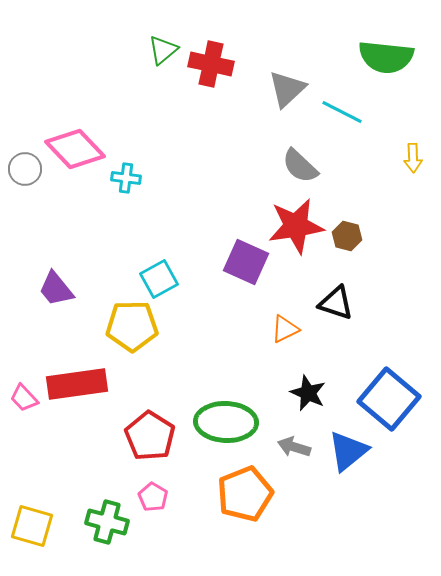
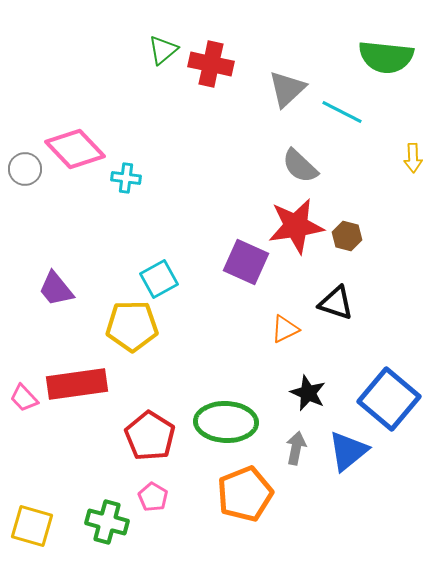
gray arrow: moved 2 px right, 1 px down; rotated 84 degrees clockwise
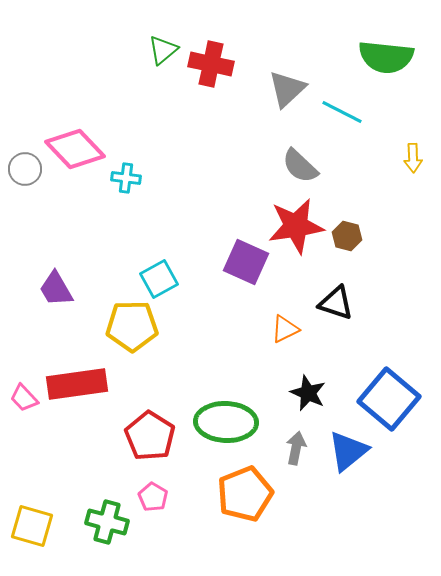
purple trapezoid: rotated 9 degrees clockwise
